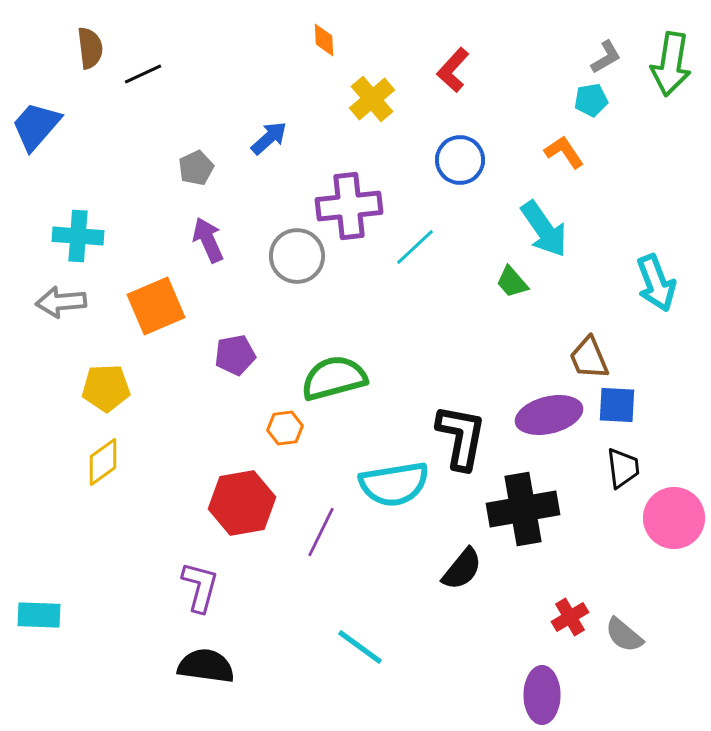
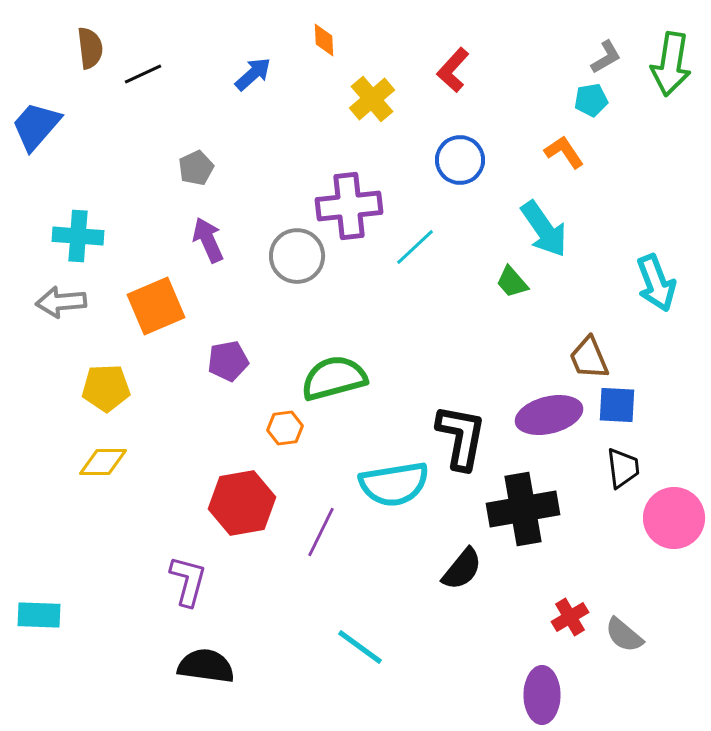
blue arrow at (269, 138): moved 16 px left, 64 px up
purple pentagon at (235, 355): moved 7 px left, 6 px down
yellow diamond at (103, 462): rotated 36 degrees clockwise
purple L-shape at (200, 587): moved 12 px left, 6 px up
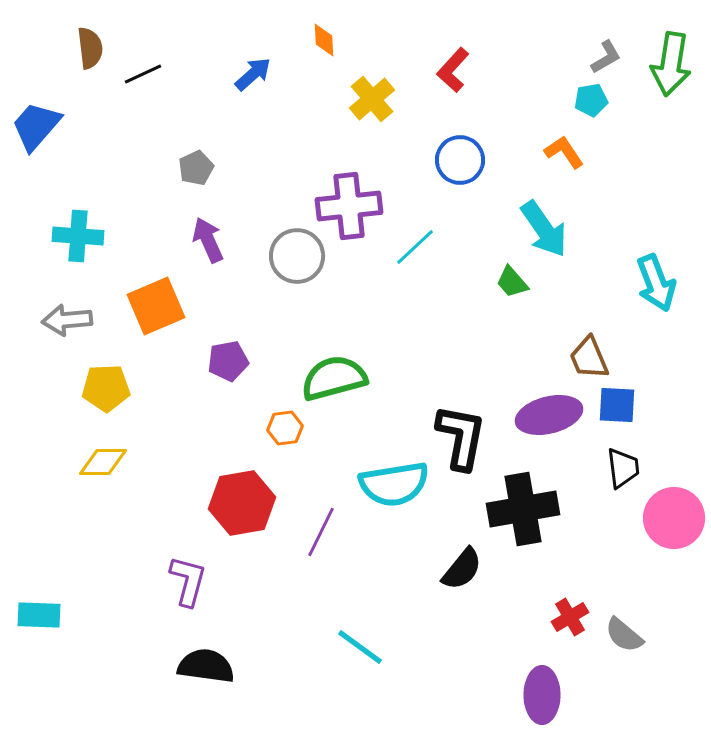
gray arrow at (61, 302): moved 6 px right, 18 px down
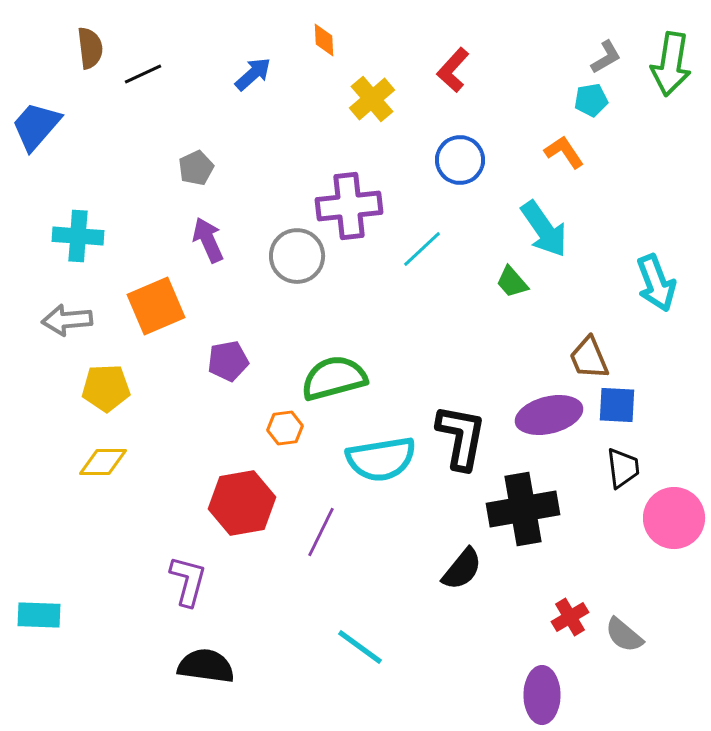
cyan line at (415, 247): moved 7 px right, 2 px down
cyan semicircle at (394, 484): moved 13 px left, 25 px up
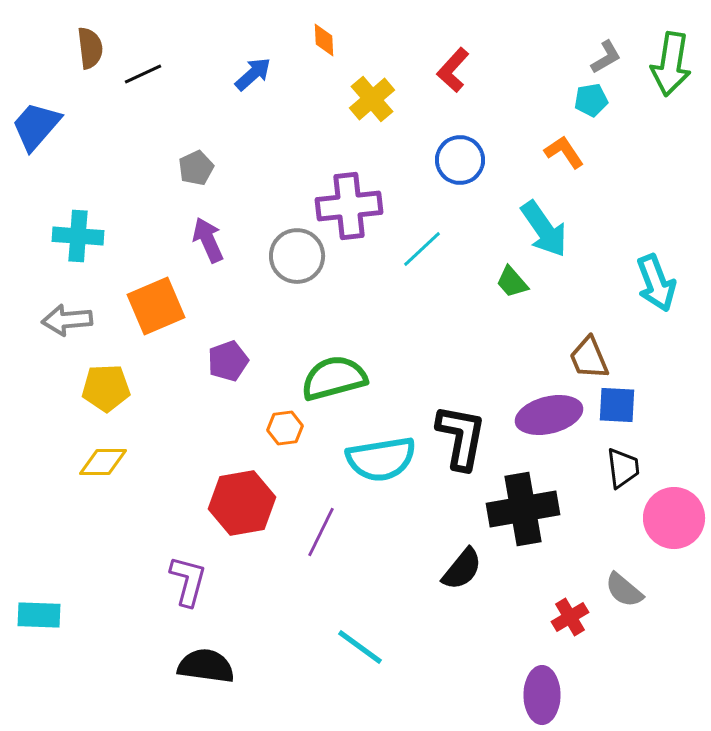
purple pentagon at (228, 361): rotated 9 degrees counterclockwise
gray semicircle at (624, 635): moved 45 px up
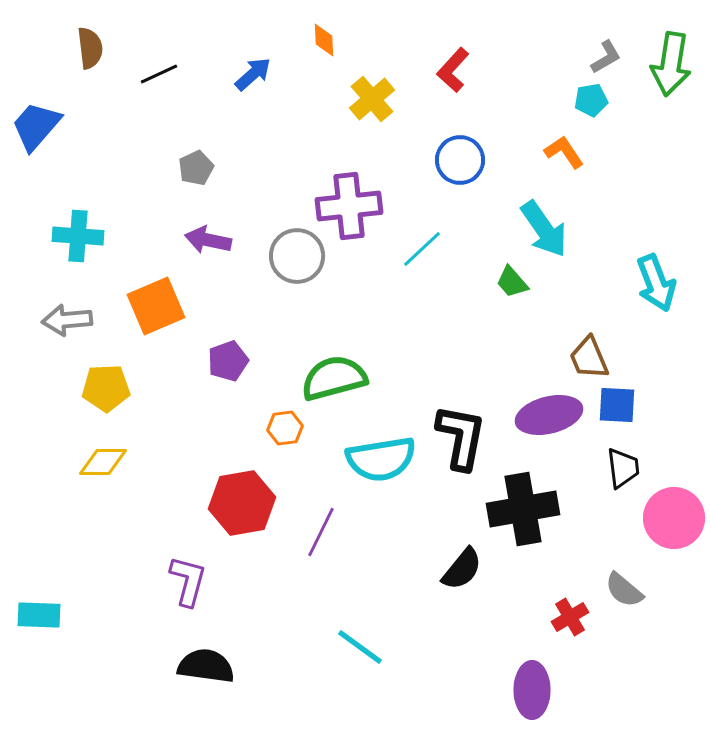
black line at (143, 74): moved 16 px right
purple arrow at (208, 240): rotated 54 degrees counterclockwise
purple ellipse at (542, 695): moved 10 px left, 5 px up
